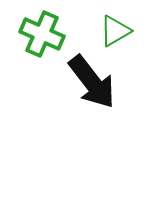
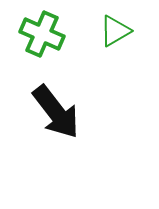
black arrow: moved 36 px left, 30 px down
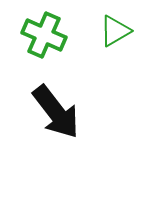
green cross: moved 2 px right, 1 px down
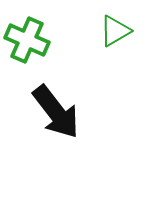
green cross: moved 17 px left, 5 px down
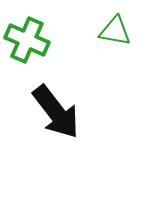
green triangle: rotated 40 degrees clockwise
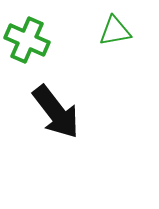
green triangle: rotated 20 degrees counterclockwise
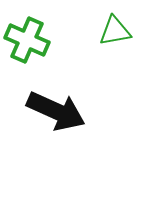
black arrow: moved 1 px up; rotated 28 degrees counterclockwise
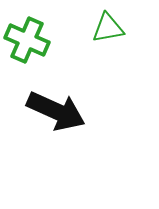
green triangle: moved 7 px left, 3 px up
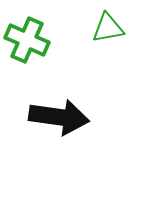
black arrow: moved 3 px right, 6 px down; rotated 16 degrees counterclockwise
